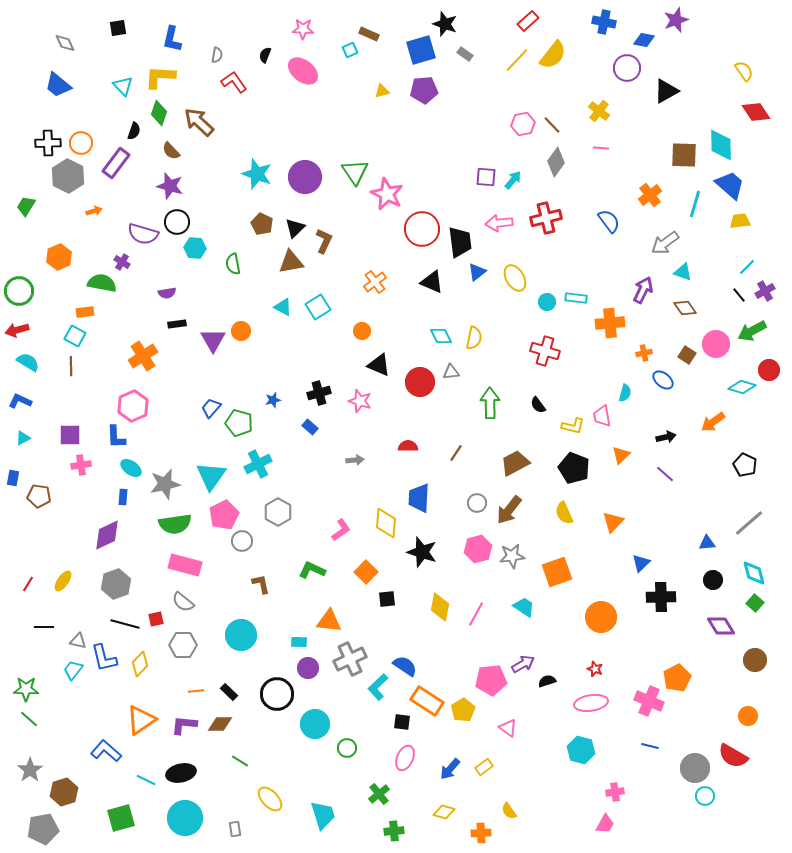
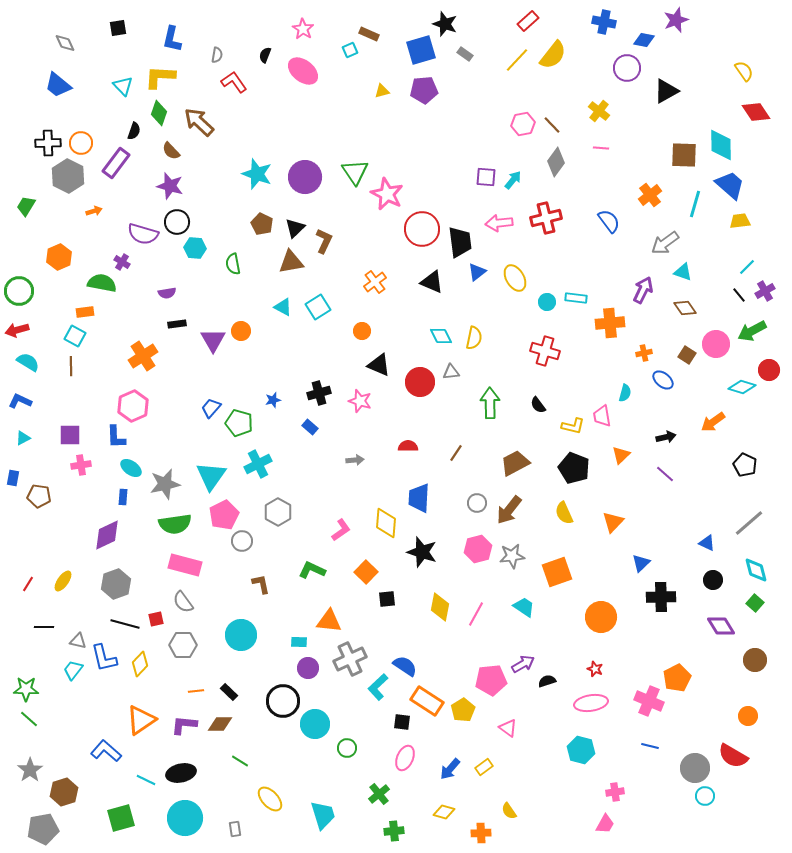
pink star at (303, 29): rotated 30 degrees clockwise
blue triangle at (707, 543): rotated 30 degrees clockwise
cyan diamond at (754, 573): moved 2 px right, 3 px up
gray semicircle at (183, 602): rotated 15 degrees clockwise
black circle at (277, 694): moved 6 px right, 7 px down
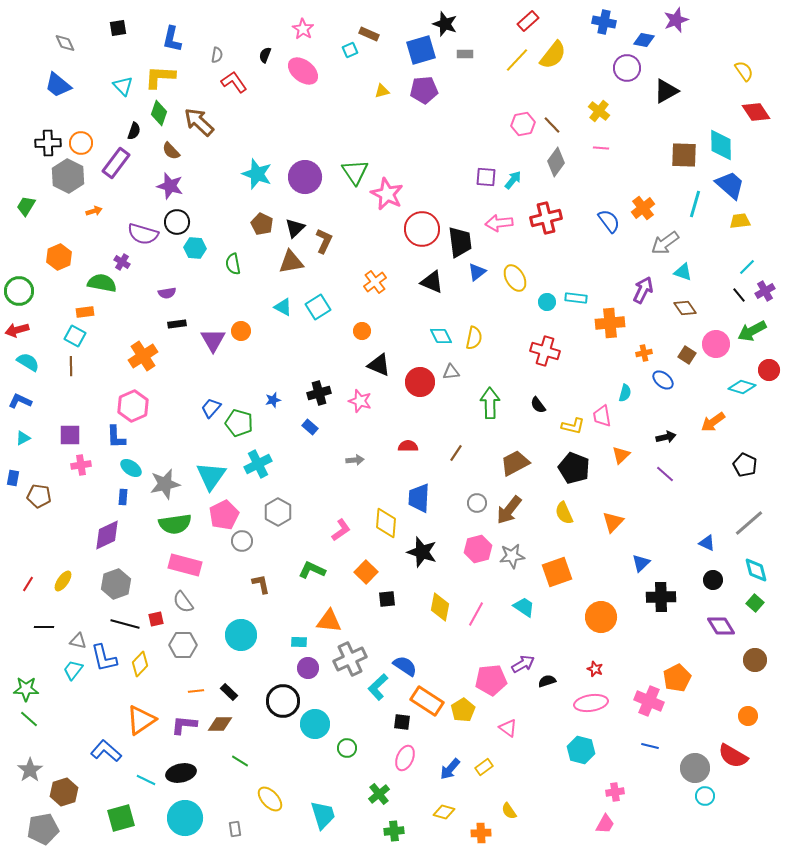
gray rectangle at (465, 54): rotated 35 degrees counterclockwise
orange cross at (650, 195): moved 7 px left, 13 px down
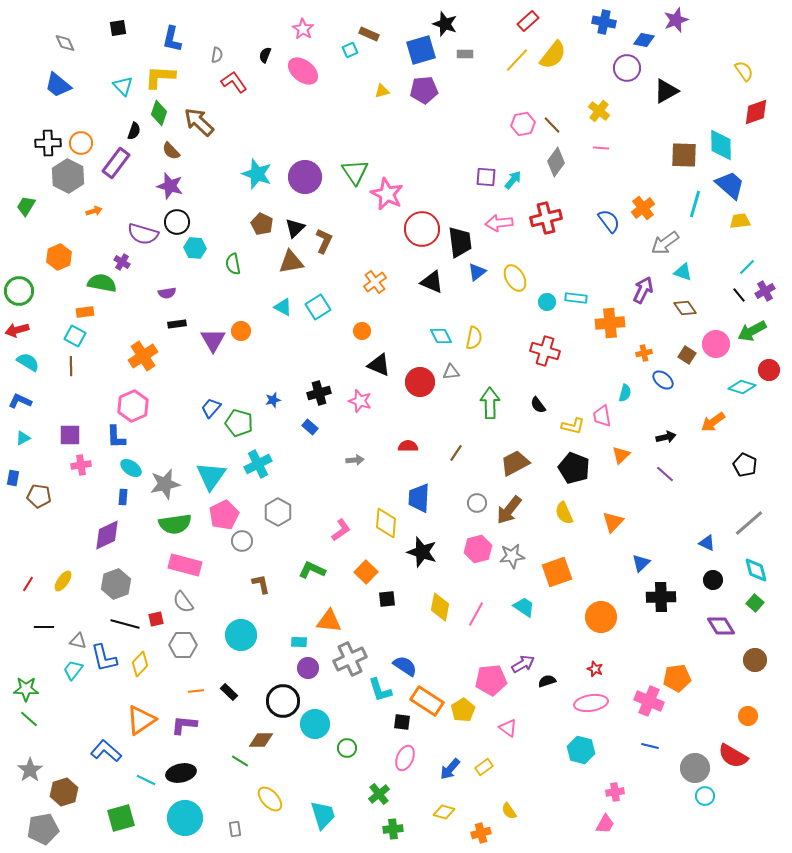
red diamond at (756, 112): rotated 76 degrees counterclockwise
orange pentagon at (677, 678): rotated 20 degrees clockwise
cyan L-shape at (378, 687): moved 2 px right, 3 px down; rotated 64 degrees counterclockwise
brown diamond at (220, 724): moved 41 px right, 16 px down
green cross at (394, 831): moved 1 px left, 2 px up
orange cross at (481, 833): rotated 12 degrees counterclockwise
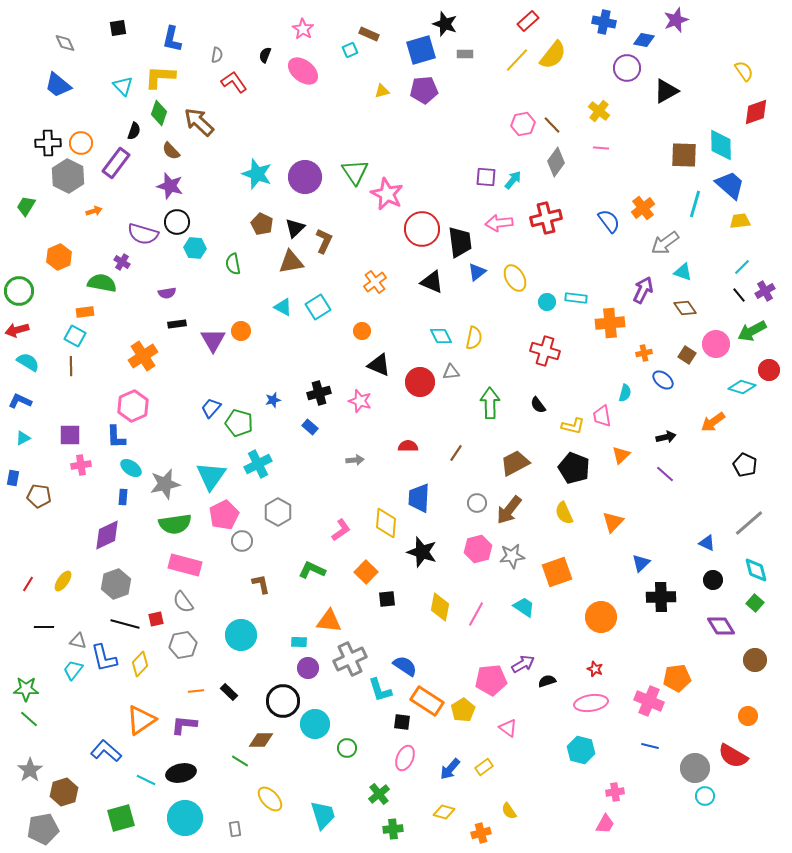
cyan line at (747, 267): moved 5 px left
gray hexagon at (183, 645): rotated 12 degrees counterclockwise
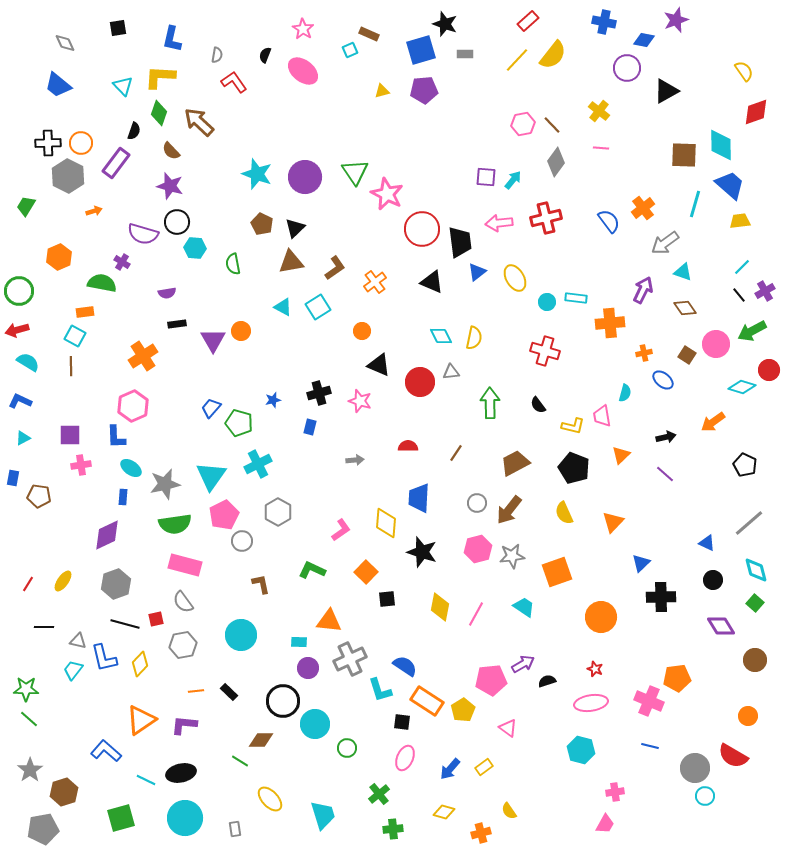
brown L-shape at (324, 241): moved 11 px right, 27 px down; rotated 30 degrees clockwise
blue rectangle at (310, 427): rotated 63 degrees clockwise
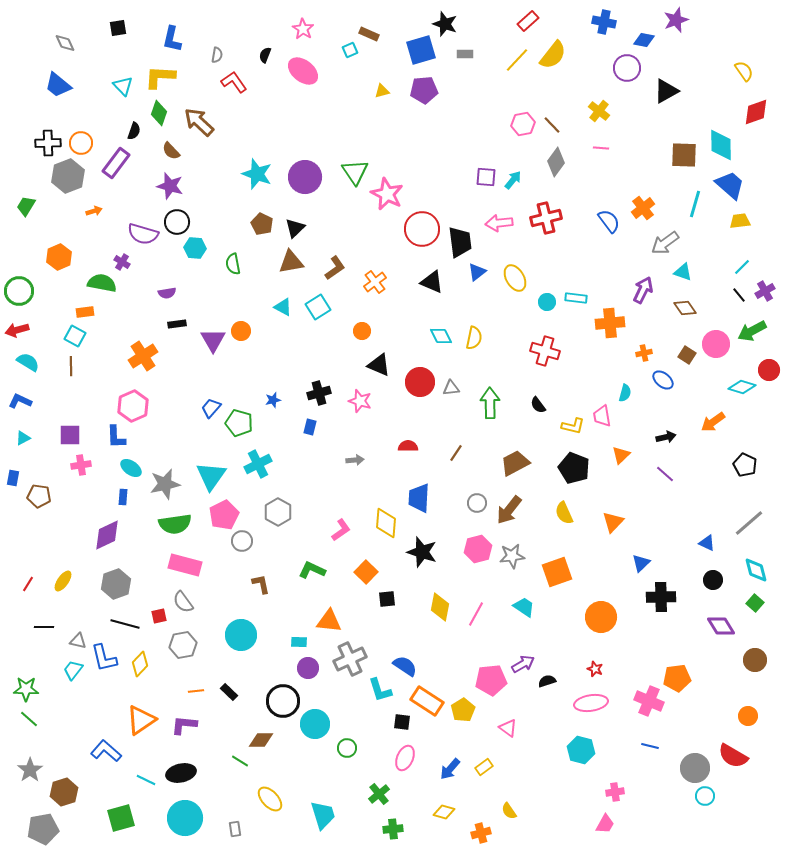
gray hexagon at (68, 176): rotated 12 degrees clockwise
gray triangle at (451, 372): moved 16 px down
red square at (156, 619): moved 3 px right, 3 px up
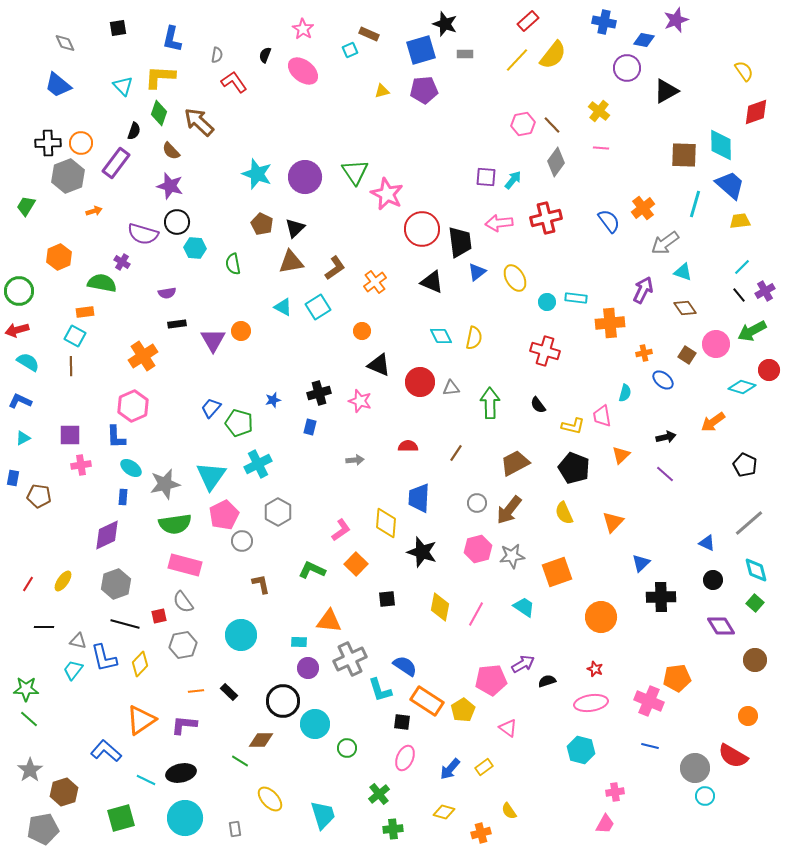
orange square at (366, 572): moved 10 px left, 8 px up
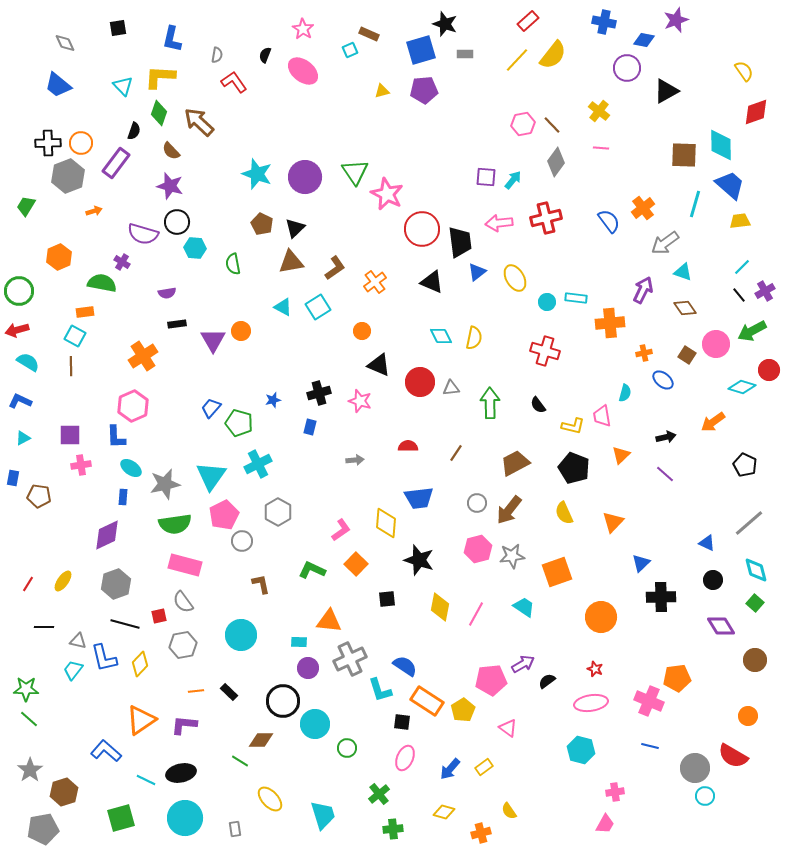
blue trapezoid at (419, 498): rotated 100 degrees counterclockwise
black star at (422, 552): moved 3 px left, 8 px down
black semicircle at (547, 681): rotated 18 degrees counterclockwise
